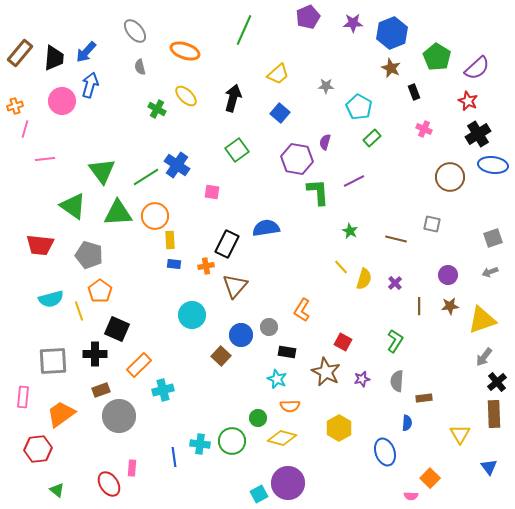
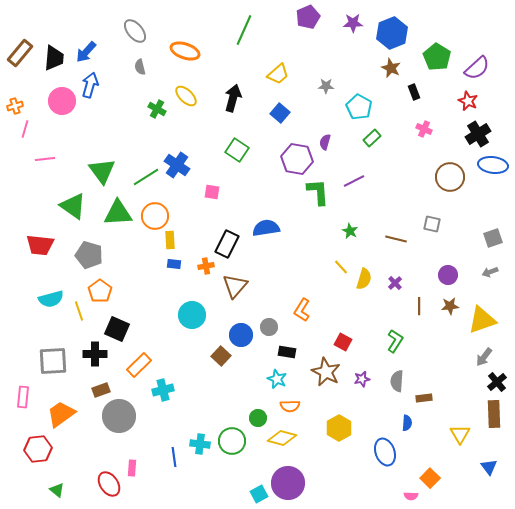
green square at (237, 150): rotated 20 degrees counterclockwise
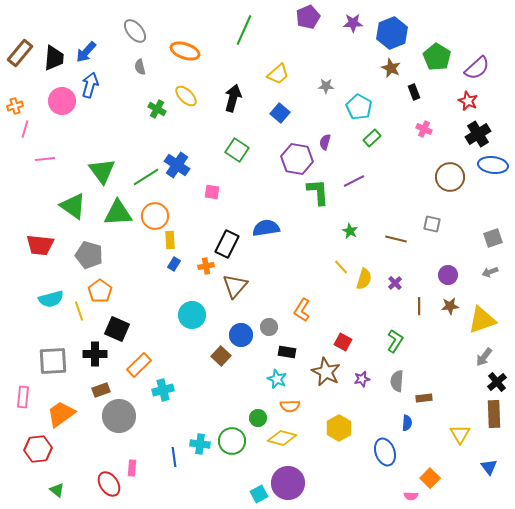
blue rectangle at (174, 264): rotated 64 degrees counterclockwise
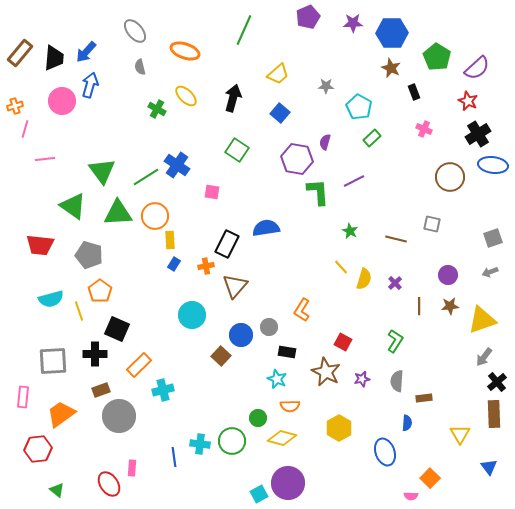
blue hexagon at (392, 33): rotated 20 degrees clockwise
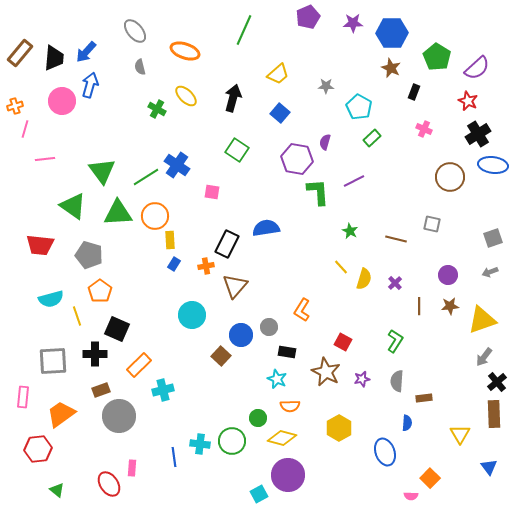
black rectangle at (414, 92): rotated 42 degrees clockwise
yellow line at (79, 311): moved 2 px left, 5 px down
purple circle at (288, 483): moved 8 px up
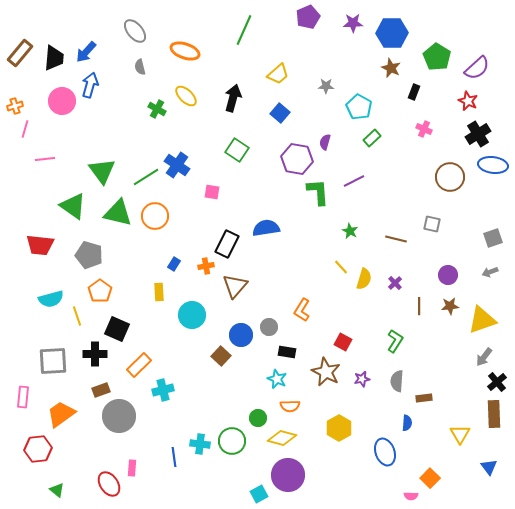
green triangle at (118, 213): rotated 16 degrees clockwise
yellow rectangle at (170, 240): moved 11 px left, 52 px down
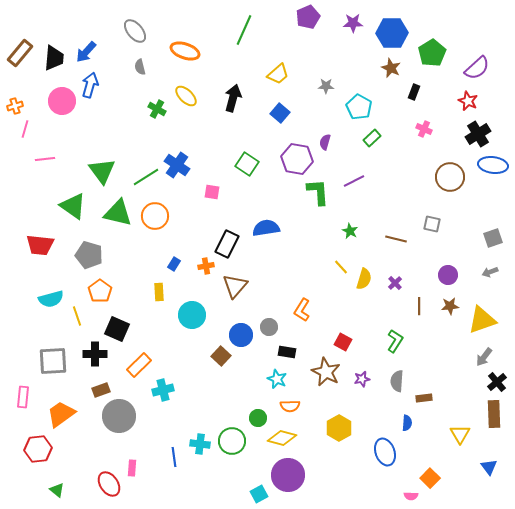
green pentagon at (437, 57): moved 5 px left, 4 px up; rotated 8 degrees clockwise
green square at (237, 150): moved 10 px right, 14 px down
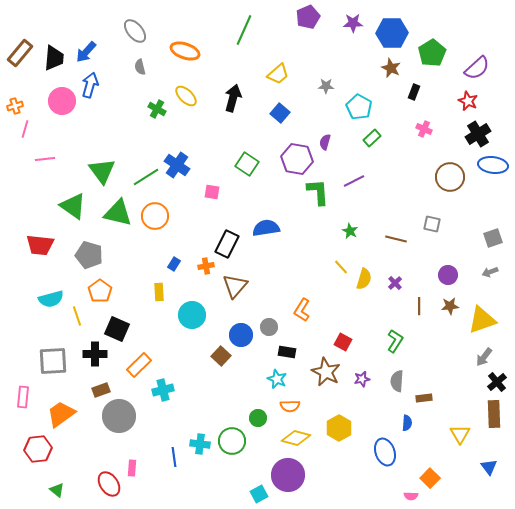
yellow diamond at (282, 438): moved 14 px right
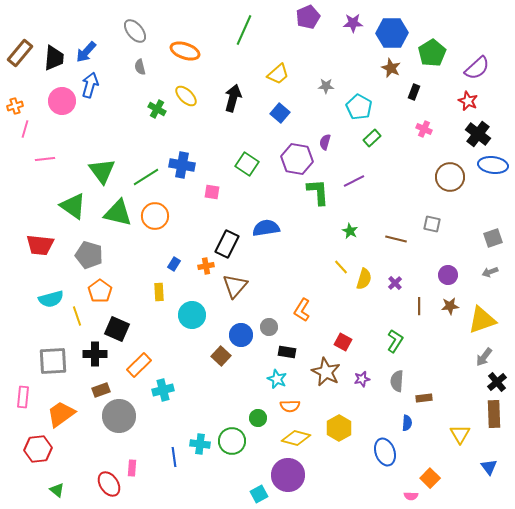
black cross at (478, 134): rotated 20 degrees counterclockwise
blue cross at (177, 165): moved 5 px right; rotated 25 degrees counterclockwise
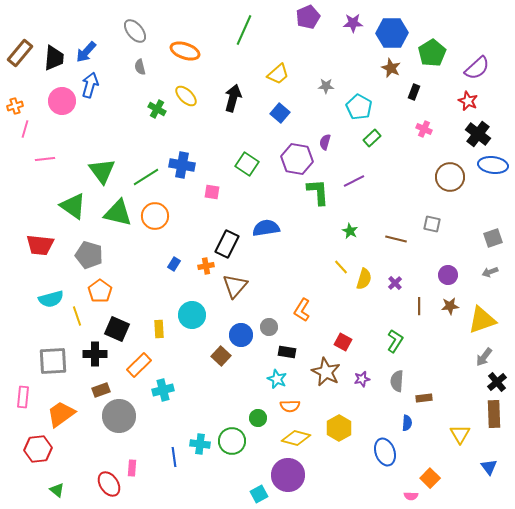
yellow rectangle at (159, 292): moved 37 px down
